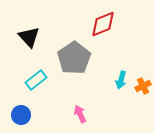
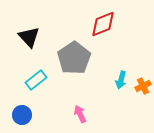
blue circle: moved 1 px right
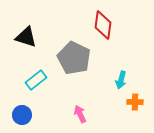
red diamond: moved 1 px down; rotated 60 degrees counterclockwise
black triangle: moved 3 px left; rotated 30 degrees counterclockwise
gray pentagon: rotated 12 degrees counterclockwise
orange cross: moved 8 px left, 16 px down; rotated 28 degrees clockwise
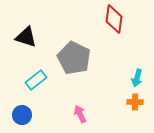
red diamond: moved 11 px right, 6 px up
cyan arrow: moved 16 px right, 2 px up
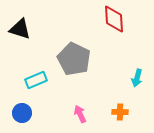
red diamond: rotated 12 degrees counterclockwise
black triangle: moved 6 px left, 8 px up
gray pentagon: moved 1 px down
cyan rectangle: rotated 15 degrees clockwise
orange cross: moved 15 px left, 10 px down
blue circle: moved 2 px up
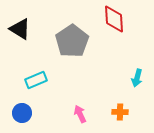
black triangle: rotated 15 degrees clockwise
gray pentagon: moved 2 px left, 18 px up; rotated 12 degrees clockwise
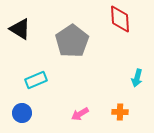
red diamond: moved 6 px right
pink arrow: rotated 96 degrees counterclockwise
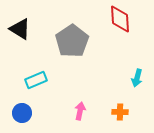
pink arrow: moved 3 px up; rotated 132 degrees clockwise
